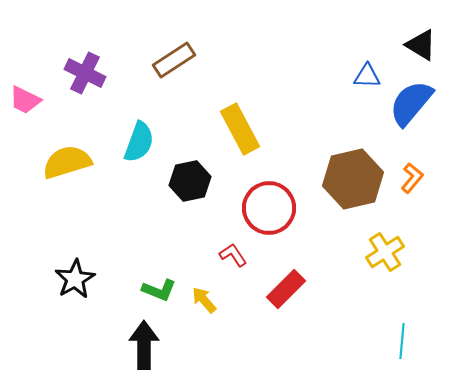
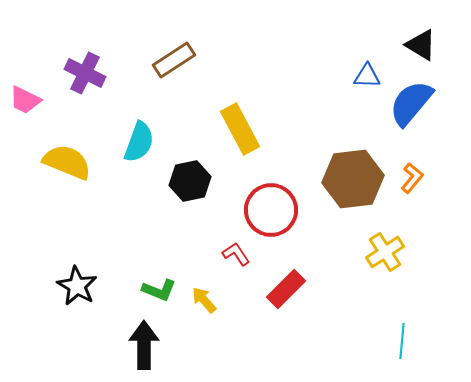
yellow semicircle: rotated 39 degrees clockwise
brown hexagon: rotated 6 degrees clockwise
red circle: moved 2 px right, 2 px down
red L-shape: moved 3 px right, 1 px up
black star: moved 2 px right, 7 px down; rotated 12 degrees counterclockwise
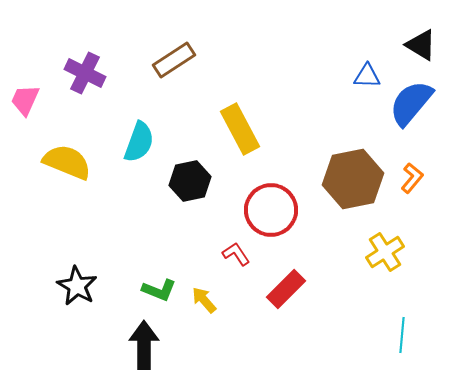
pink trapezoid: rotated 88 degrees clockwise
brown hexagon: rotated 4 degrees counterclockwise
cyan line: moved 6 px up
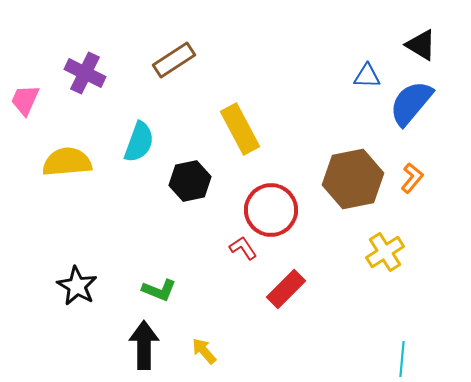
yellow semicircle: rotated 27 degrees counterclockwise
red L-shape: moved 7 px right, 6 px up
yellow arrow: moved 51 px down
cyan line: moved 24 px down
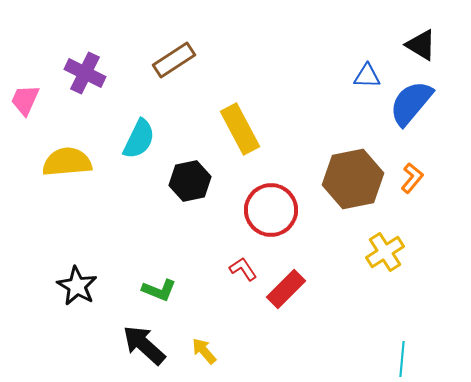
cyan semicircle: moved 3 px up; rotated 6 degrees clockwise
red L-shape: moved 21 px down
black arrow: rotated 48 degrees counterclockwise
